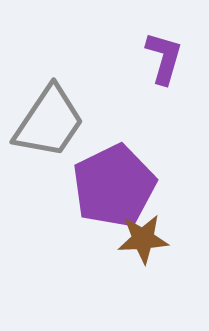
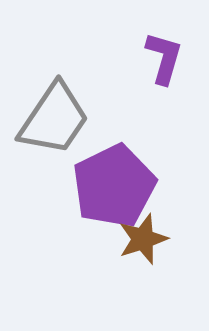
gray trapezoid: moved 5 px right, 3 px up
brown star: rotated 15 degrees counterclockwise
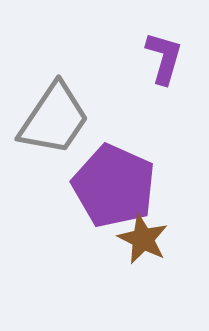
purple pentagon: rotated 22 degrees counterclockwise
brown star: rotated 27 degrees counterclockwise
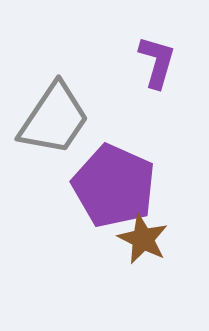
purple L-shape: moved 7 px left, 4 px down
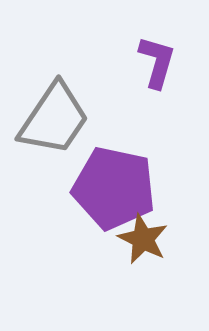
purple pentagon: moved 2 px down; rotated 12 degrees counterclockwise
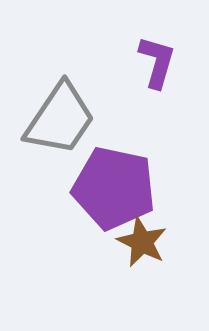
gray trapezoid: moved 6 px right
brown star: moved 1 px left, 3 px down
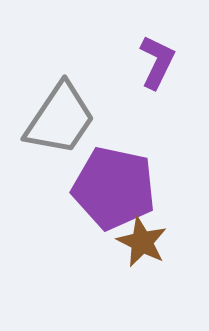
purple L-shape: rotated 10 degrees clockwise
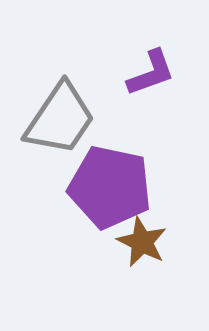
purple L-shape: moved 6 px left, 11 px down; rotated 44 degrees clockwise
purple pentagon: moved 4 px left, 1 px up
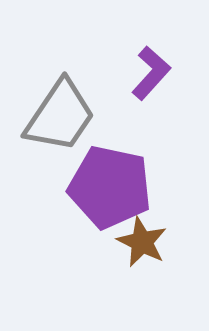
purple L-shape: rotated 28 degrees counterclockwise
gray trapezoid: moved 3 px up
